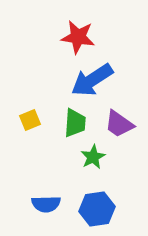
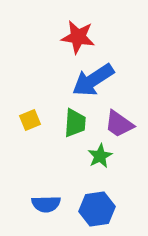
blue arrow: moved 1 px right
green star: moved 7 px right, 1 px up
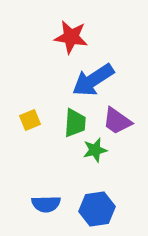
red star: moved 7 px left
purple trapezoid: moved 2 px left, 3 px up
green star: moved 5 px left, 6 px up; rotated 15 degrees clockwise
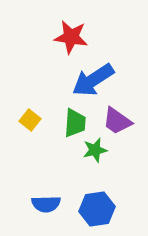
yellow square: rotated 30 degrees counterclockwise
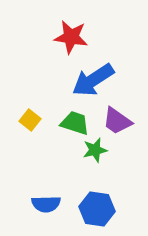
green trapezoid: rotated 76 degrees counterclockwise
blue hexagon: rotated 16 degrees clockwise
